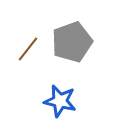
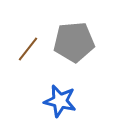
gray pentagon: moved 2 px right; rotated 15 degrees clockwise
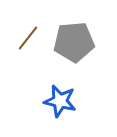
brown line: moved 11 px up
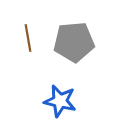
brown line: rotated 48 degrees counterclockwise
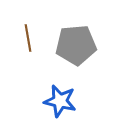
gray pentagon: moved 2 px right, 3 px down
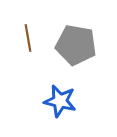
gray pentagon: rotated 15 degrees clockwise
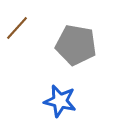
brown line: moved 11 px left, 10 px up; rotated 52 degrees clockwise
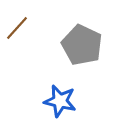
gray pentagon: moved 6 px right; rotated 15 degrees clockwise
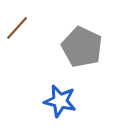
gray pentagon: moved 2 px down
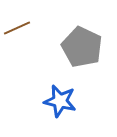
brown line: rotated 24 degrees clockwise
